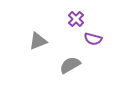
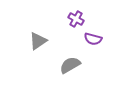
purple cross: rotated 14 degrees counterclockwise
gray triangle: rotated 12 degrees counterclockwise
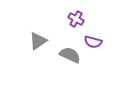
purple semicircle: moved 3 px down
gray semicircle: moved 10 px up; rotated 55 degrees clockwise
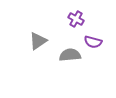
gray semicircle: rotated 30 degrees counterclockwise
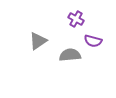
purple semicircle: moved 1 px up
